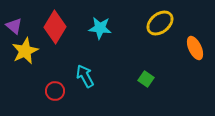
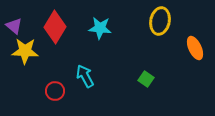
yellow ellipse: moved 2 px up; rotated 40 degrees counterclockwise
yellow star: rotated 28 degrees clockwise
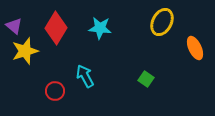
yellow ellipse: moved 2 px right, 1 px down; rotated 16 degrees clockwise
red diamond: moved 1 px right, 1 px down
yellow star: rotated 20 degrees counterclockwise
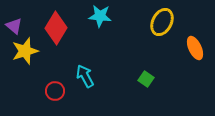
cyan star: moved 12 px up
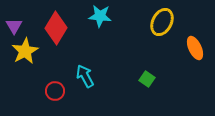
purple triangle: rotated 18 degrees clockwise
yellow star: rotated 12 degrees counterclockwise
green square: moved 1 px right
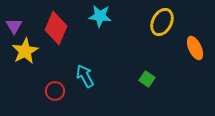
red diamond: rotated 8 degrees counterclockwise
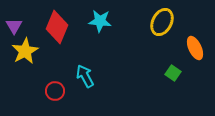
cyan star: moved 5 px down
red diamond: moved 1 px right, 1 px up
green square: moved 26 px right, 6 px up
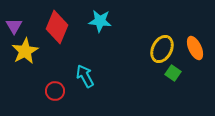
yellow ellipse: moved 27 px down
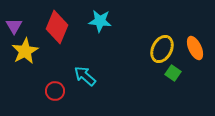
cyan arrow: rotated 20 degrees counterclockwise
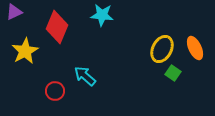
cyan star: moved 2 px right, 6 px up
purple triangle: moved 14 px up; rotated 36 degrees clockwise
